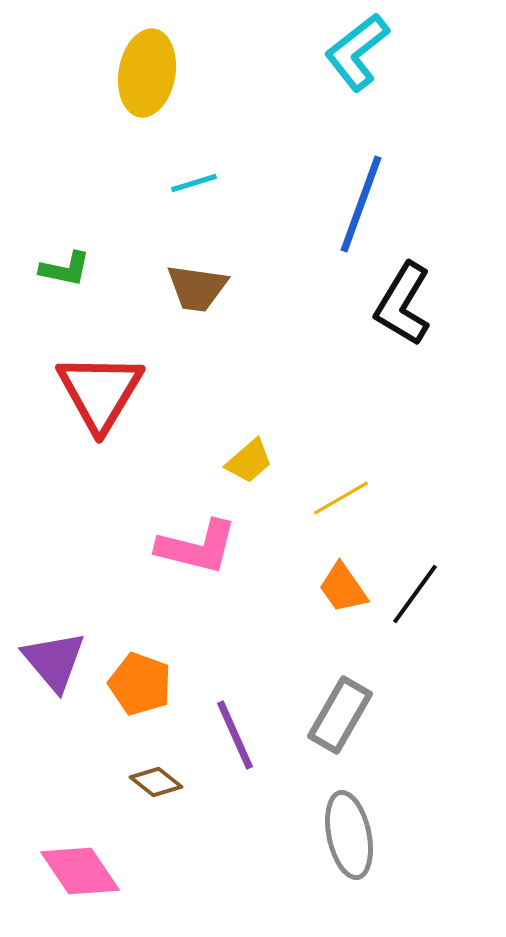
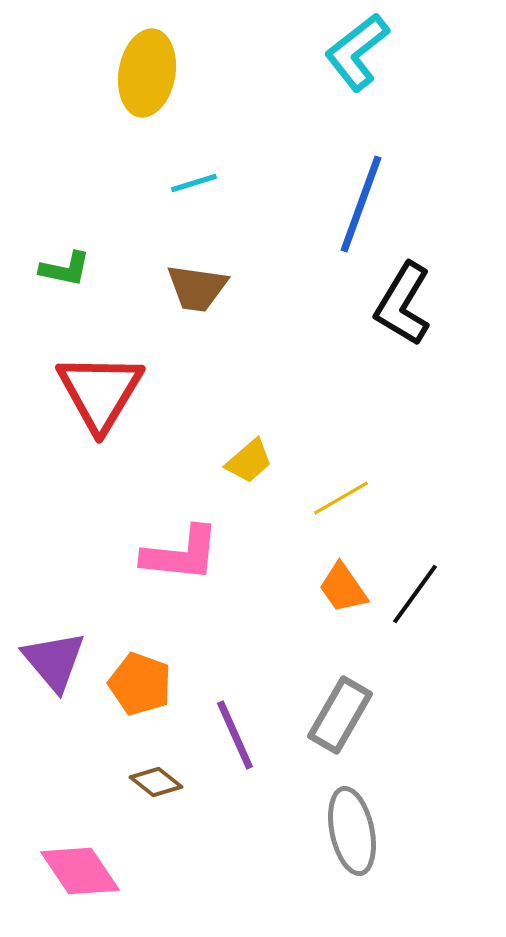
pink L-shape: moved 16 px left, 7 px down; rotated 8 degrees counterclockwise
gray ellipse: moved 3 px right, 4 px up
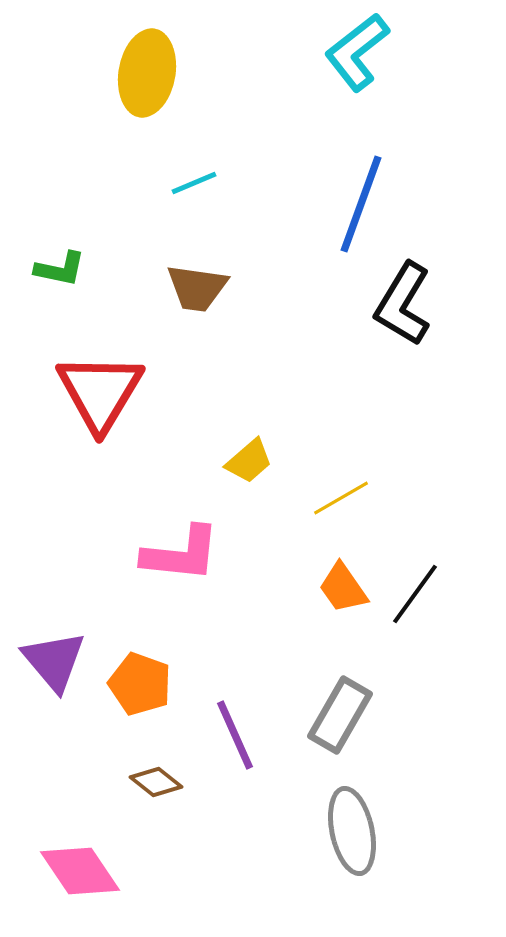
cyan line: rotated 6 degrees counterclockwise
green L-shape: moved 5 px left
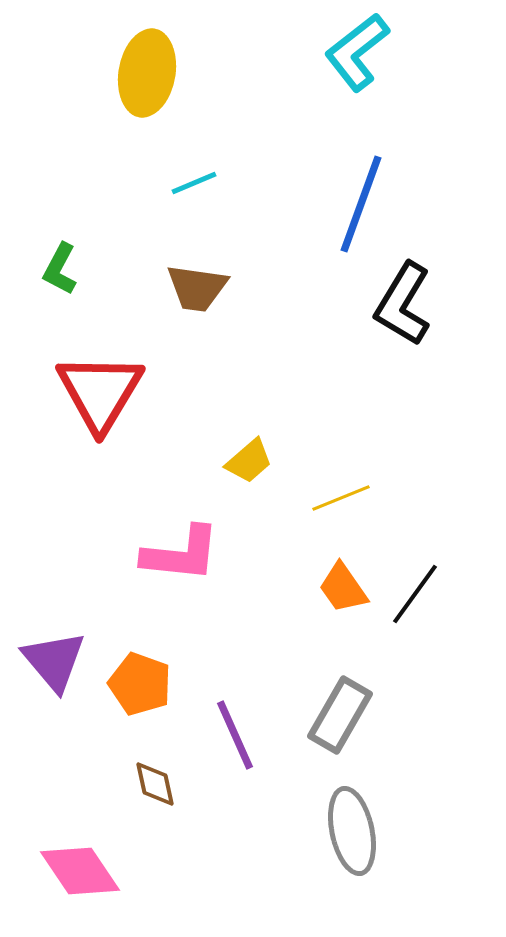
green L-shape: rotated 106 degrees clockwise
yellow line: rotated 8 degrees clockwise
brown diamond: moved 1 px left, 2 px down; rotated 39 degrees clockwise
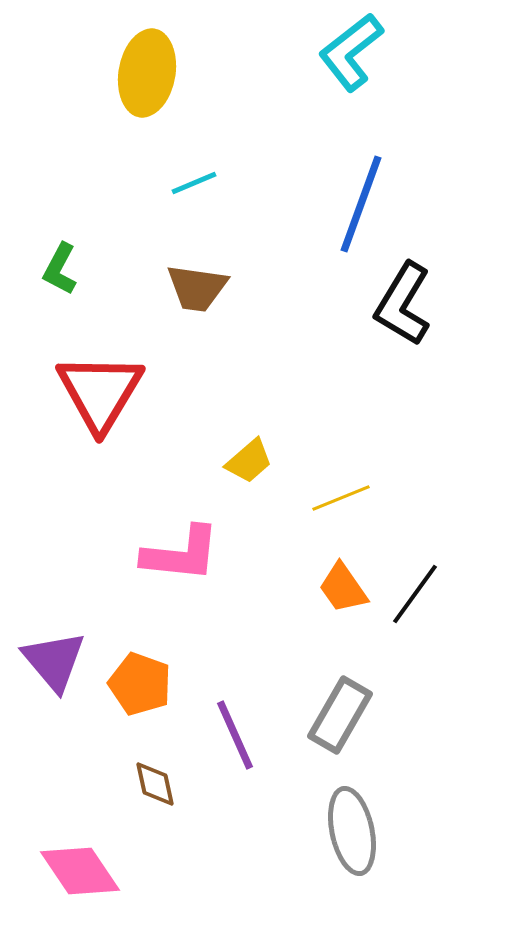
cyan L-shape: moved 6 px left
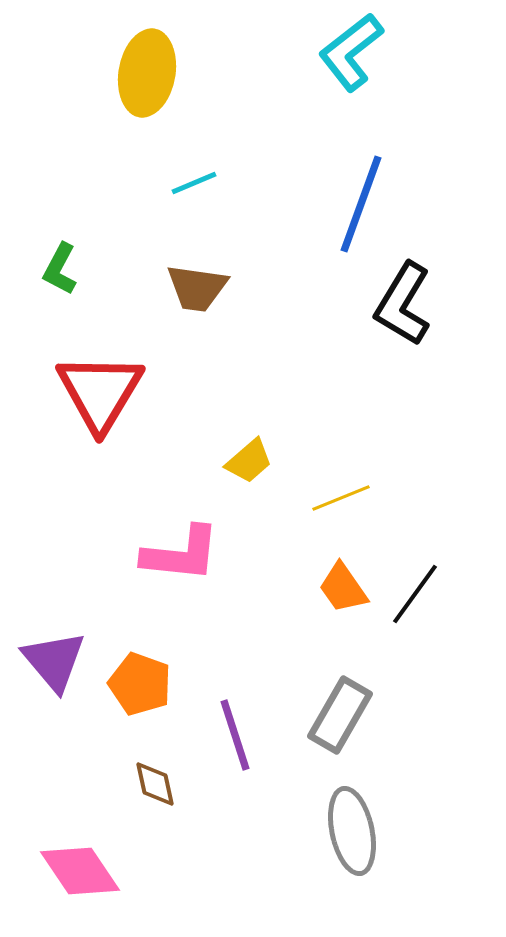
purple line: rotated 6 degrees clockwise
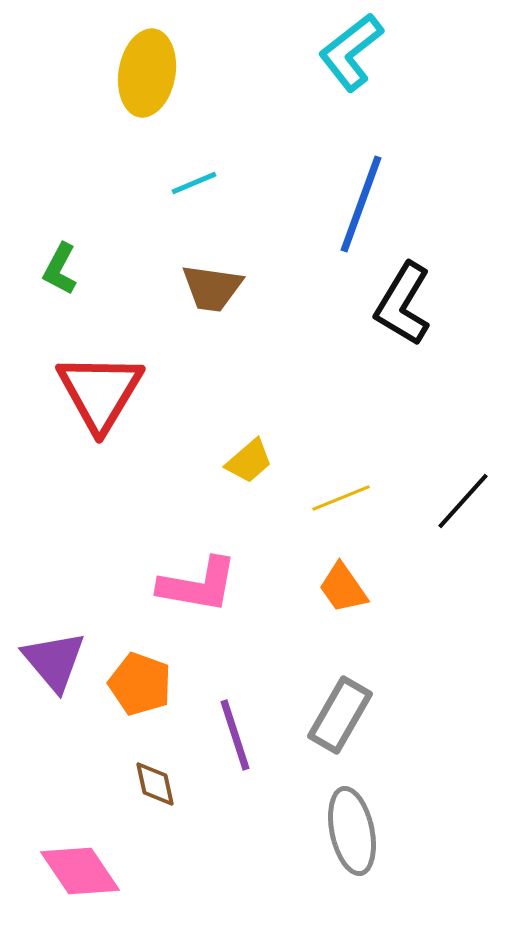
brown trapezoid: moved 15 px right
pink L-shape: moved 17 px right, 31 px down; rotated 4 degrees clockwise
black line: moved 48 px right, 93 px up; rotated 6 degrees clockwise
